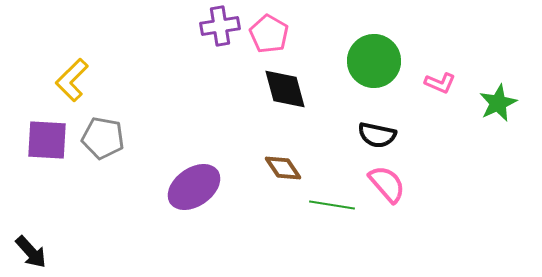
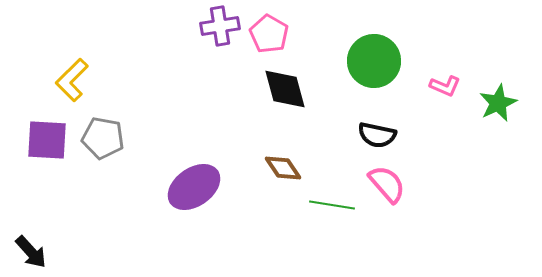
pink L-shape: moved 5 px right, 3 px down
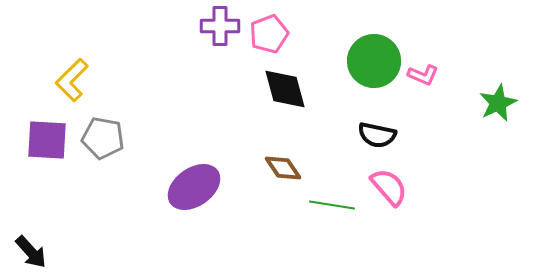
purple cross: rotated 9 degrees clockwise
pink pentagon: rotated 21 degrees clockwise
pink L-shape: moved 22 px left, 11 px up
pink semicircle: moved 2 px right, 3 px down
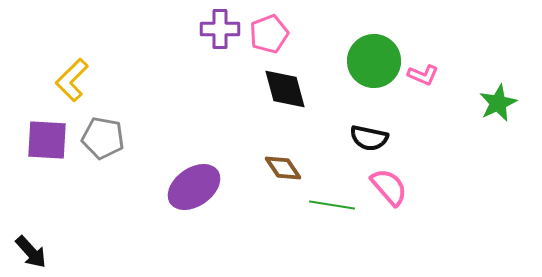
purple cross: moved 3 px down
black semicircle: moved 8 px left, 3 px down
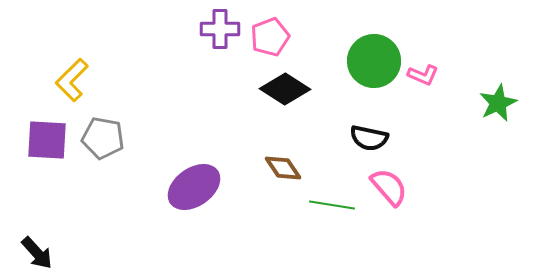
pink pentagon: moved 1 px right, 3 px down
black diamond: rotated 42 degrees counterclockwise
black arrow: moved 6 px right, 1 px down
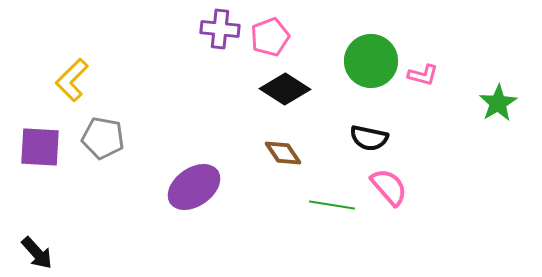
purple cross: rotated 6 degrees clockwise
green circle: moved 3 px left
pink L-shape: rotated 8 degrees counterclockwise
green star: rotated 6 degrees counterclockwise
purple square: moved 7 px left, 7 px down
brown diamond: moved 15 px up
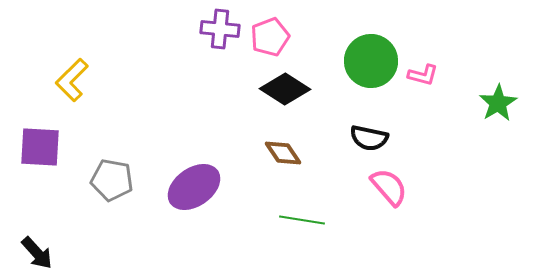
gray pentagon: moved 9 px right, 42 px down
green line: moved 30 px left, 15 px down
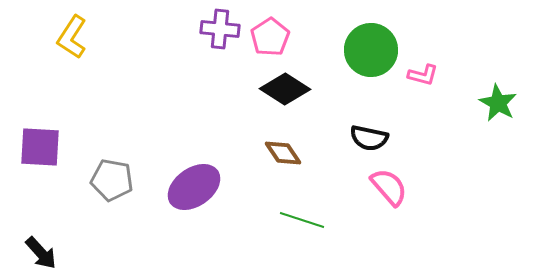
pink pentagon: rotated 12 degrees counterclockwise
green circle: moved 11 px up
yellow L-shape: moved 43 px up; rotated 12 degrees counterclockwise
green star: rotated 12 degrees counterclockwise
green line: rotated 9 degrees clockwise
black arrow: moved 4 px right
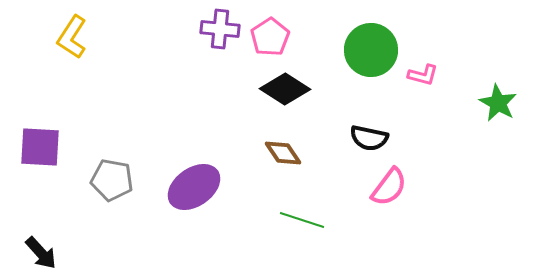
pink semicircle: rotated 78 degrees clockwise
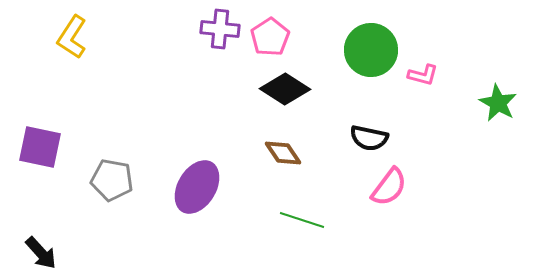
purple square: rotated 9 degrees clockwise
purple ellipse: moved 3 px right; rotated 24 degrees counterclockwise
